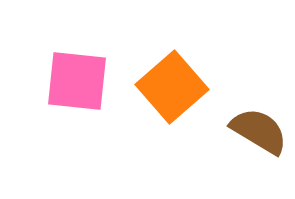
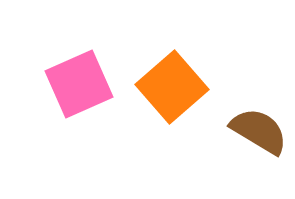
pink square: moved 2 px right, 3 px down; rotated 30 degrees counterclockwise
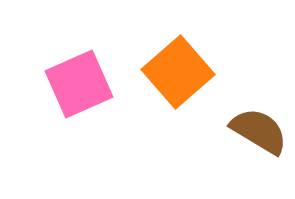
orange square: moved 6 px right, 15 px up
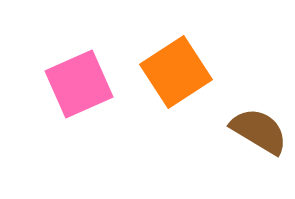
orange square: moved 2 px left; rotated 8 degrees clockwise
